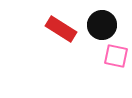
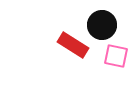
red rectangle: moved 12 px right, 16 px down
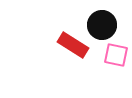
pink square: moved 1 px up
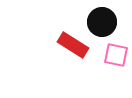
black circle: moved 3 px up
